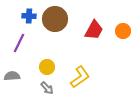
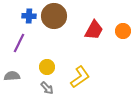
brown circle: moved 1 px left, 3 px up
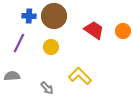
red trapezoid: rotated 85 degrees counterclockwise
yellow circle: moved 4 px right, 20 px up
yellow L-shape: moved 1 px up; rotated 100 degrees counterclockwise
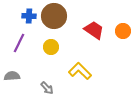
yellow L-shape: moved 5 px up
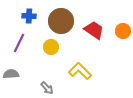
brown circle: moved 7 px right, 5 px down
gray semicircle: moved 1 px left, 2 px up
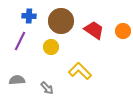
purple line: moved 1 px right, 2 px up
gray semicircle: moved 6 px right, 6 px down
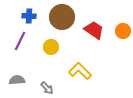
brown circle: moved 1 px right, 4 px up
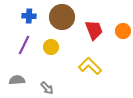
red trapezoid: rotated 35 degrees clockwise
purple line: moved 4 px right, 4 px down
yellow L-shape: moved 10 px right, 5 px up
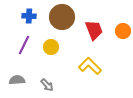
gray arrow: moved 3 px up
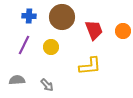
yellow L-shape: rotated 130 degrees clockwise
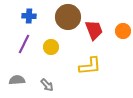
brown circle: moved 6 px right
purple line: moved 1 px up
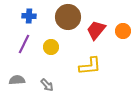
red trapezoid: moved 2 px right; rotated 120 degrees counterclockwise
